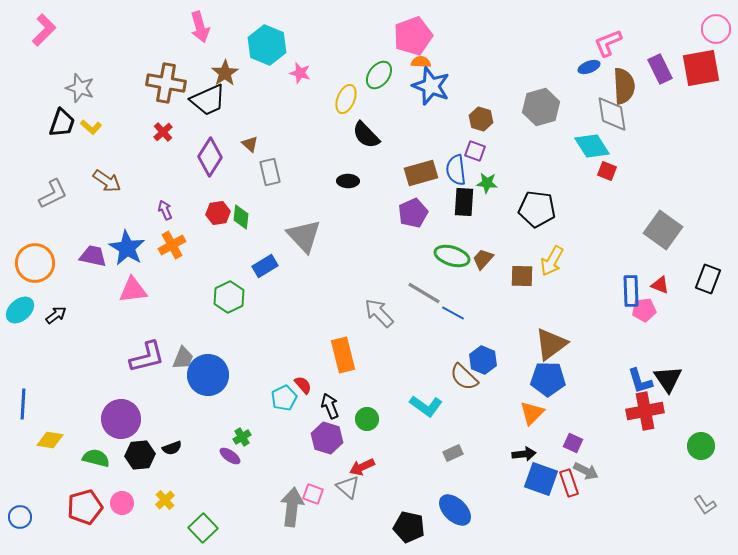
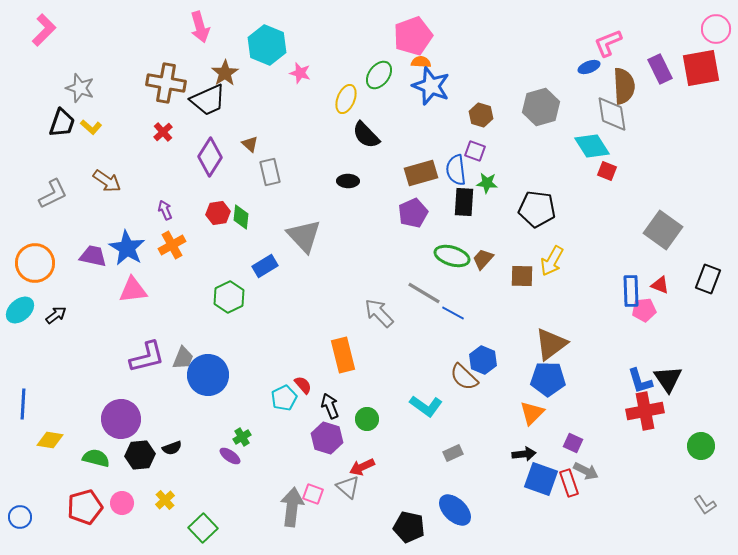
brown hexagon at (481, 119): moved 4 px up
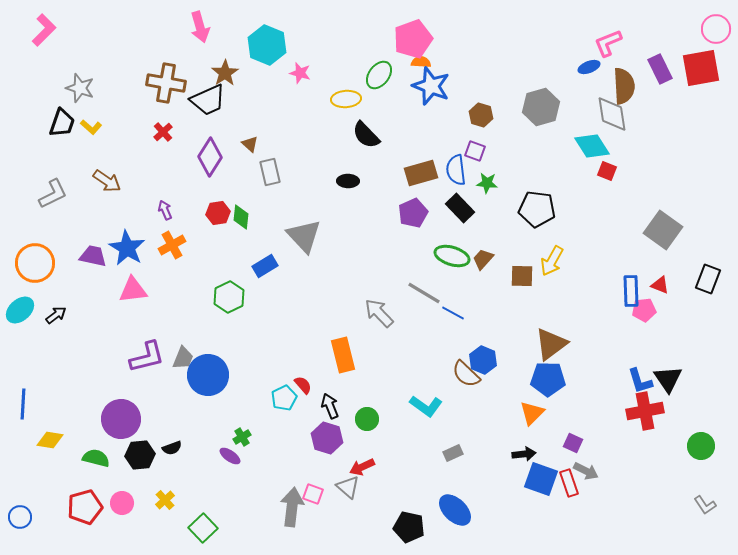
pink pentagon at (413, 36): moved 3 px down
yellow ellipse at (346, 99): rotated 64 degrees clockwise
black rectangle at (464, 202): moved 4 px left, 6 px down; rotated 48 degrees counterclockwise
brown semicircle at (464, 377): moved 2 px right, 3 px up
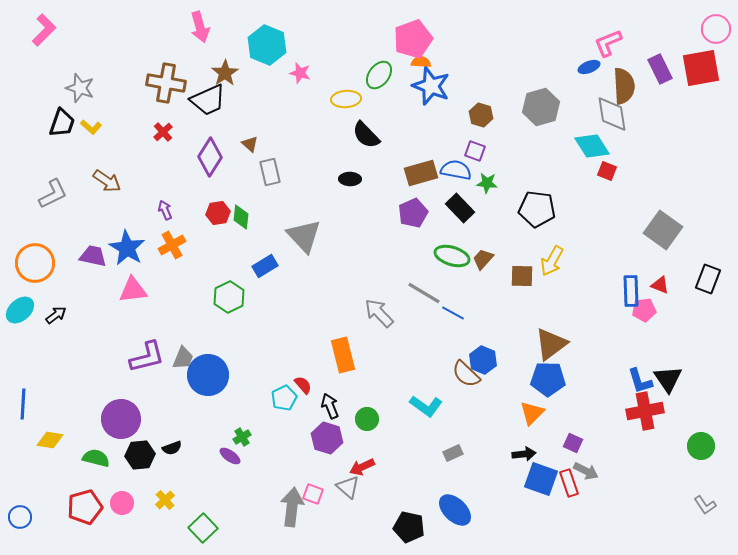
blue semicircle at (456, 170): rotated 108 degrees clockwise
black ellipse at (348, 181): moved 2 px right, 2 px up
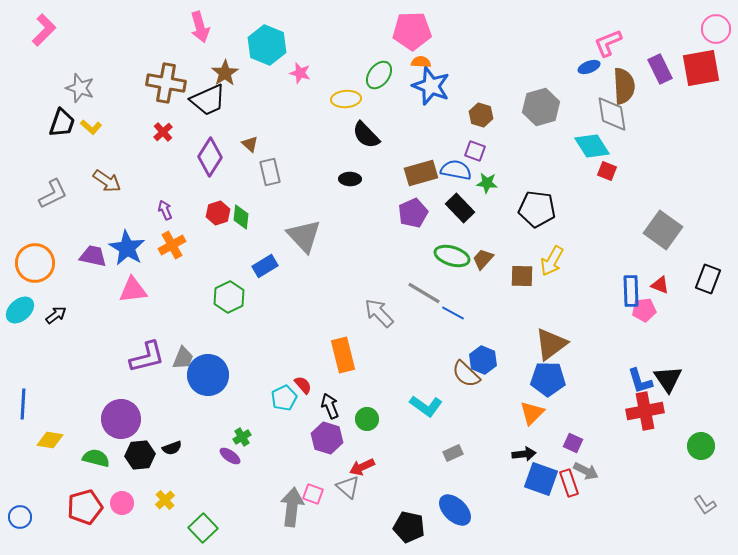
pink pentagon at (413, 39): moved 1 px left, 8 px up; rotated 18 degrees clockwise
red hexagon at (218, 213): rotated 10 degrees counterclockwise
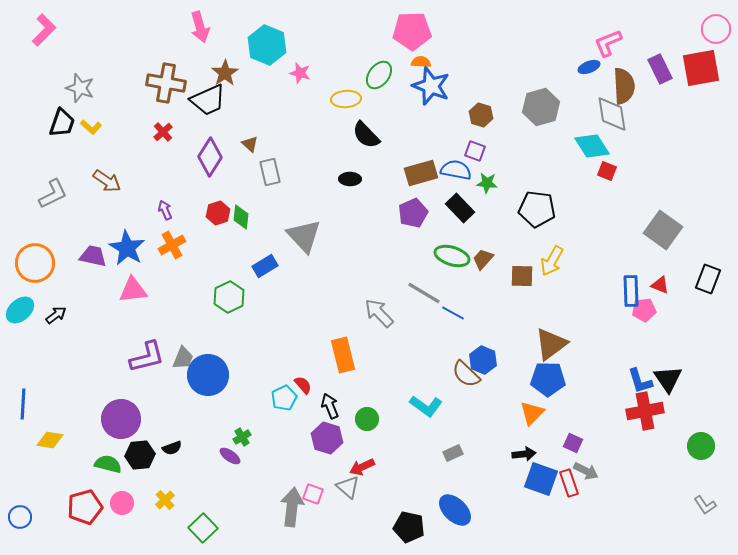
green semicircle at (96, 458): moved 12 px right, 6 px down
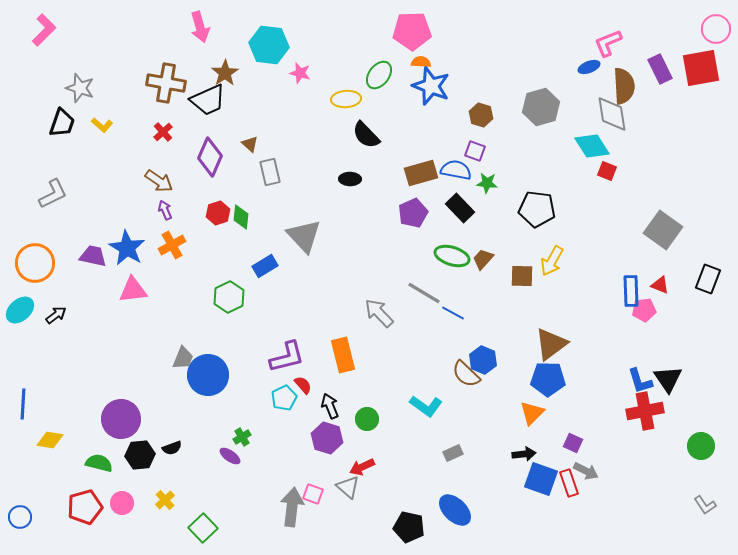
cyan hexagon at (267, 45): moved 2 px right; rotated 15 degrees counterclockwise
yellow L-shape at (91, 127): moved 11 px right, 2 px up
purple diamond at (210, 157): rotated 9 degrees counterclockwise
brown arrow at (107, 181): moved 52 px right
purple L-shape at (147, 357): moved 140 px right
green semicircle at (108, 464): moved 9 px left, 1 px up
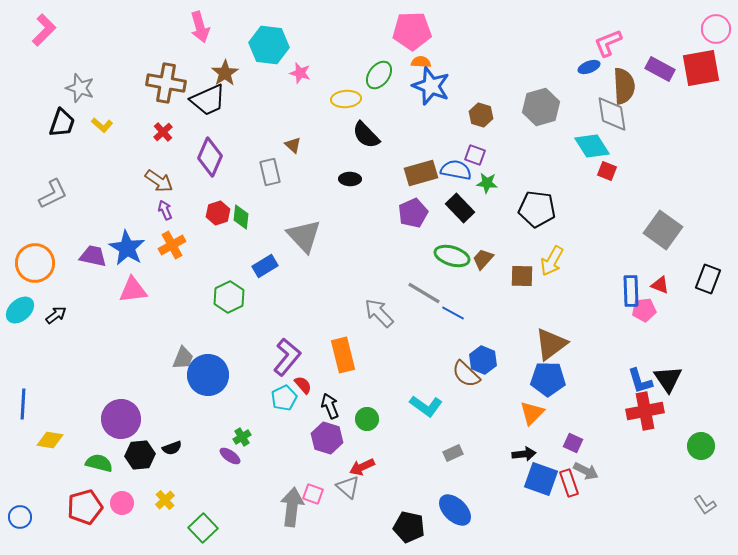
purple rectangle at (660, 69): rotated 36 degrees counterclockwise
brown triangle at (250, 144): moved 43 px right, 1 px down
purple square at (475, 151): moved 4 px down
purple L-shape at (287, 357): rotated 36 degrees counterclockwise
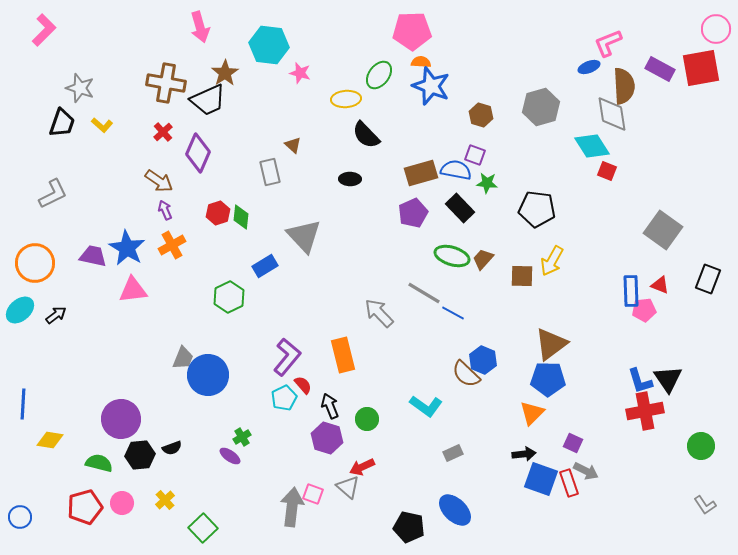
purple diamond at (210, 157): moved 12 px left, 4 px up
